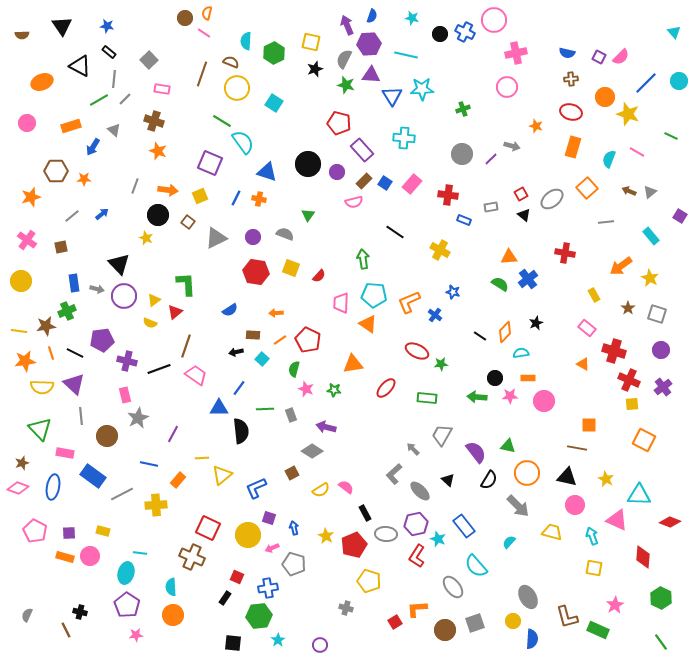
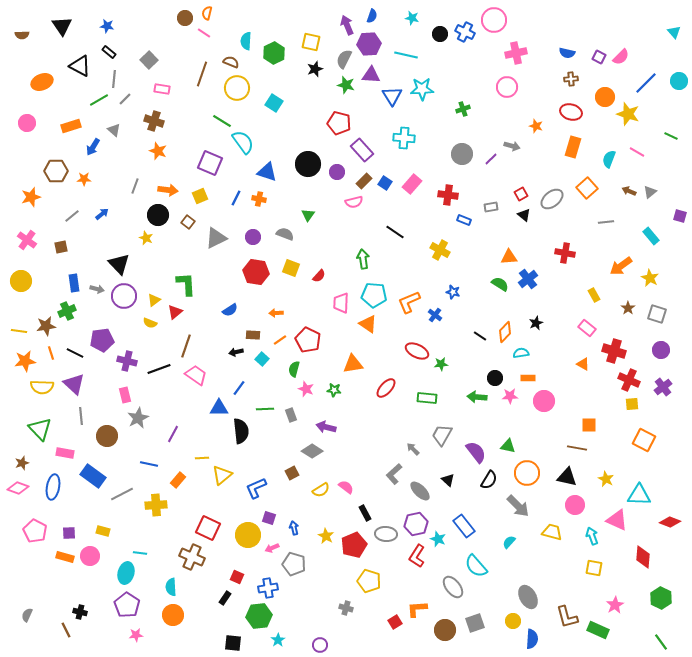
purple square at (680, 216): rotated 16 degrees counterclockwise
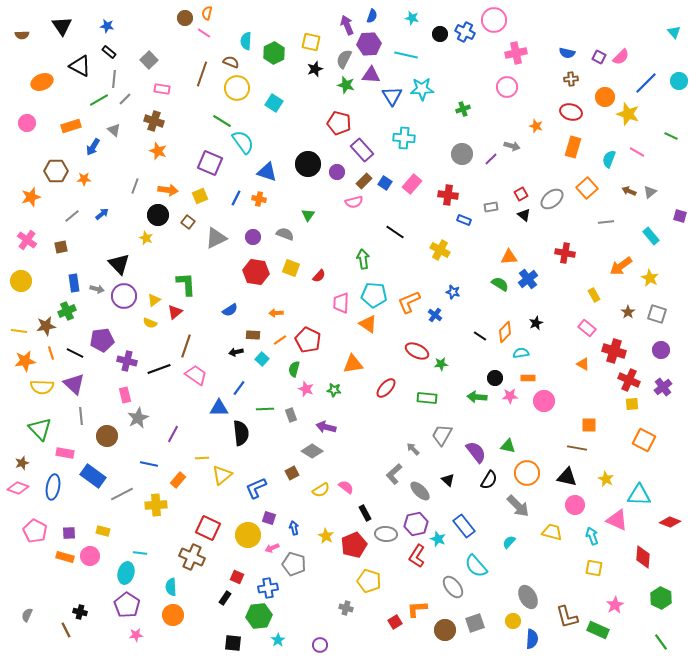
brown star at (628, 308): moved 4 px down
black semicircle at (241, 431): moved 2 px down
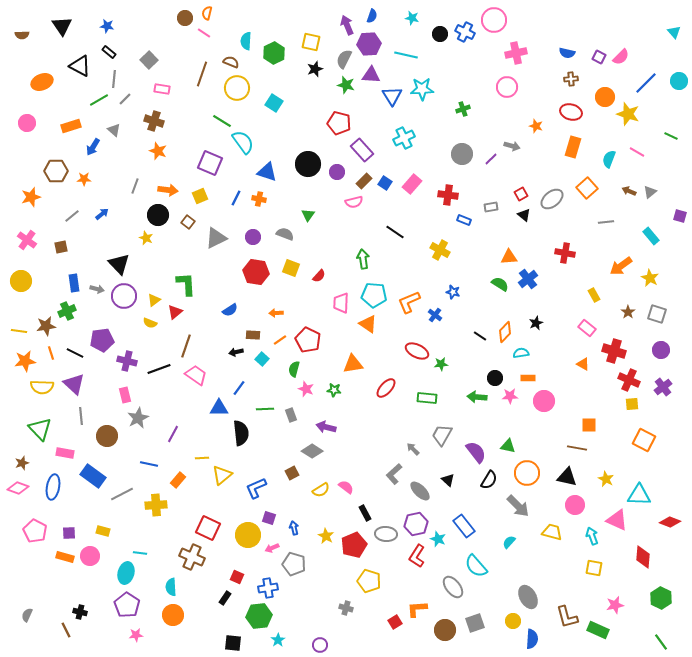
cyan cross at (404, 138): rotated 30 degrees counterclockwise
pink star at (615, 605): rotated 18 degrees clockwise
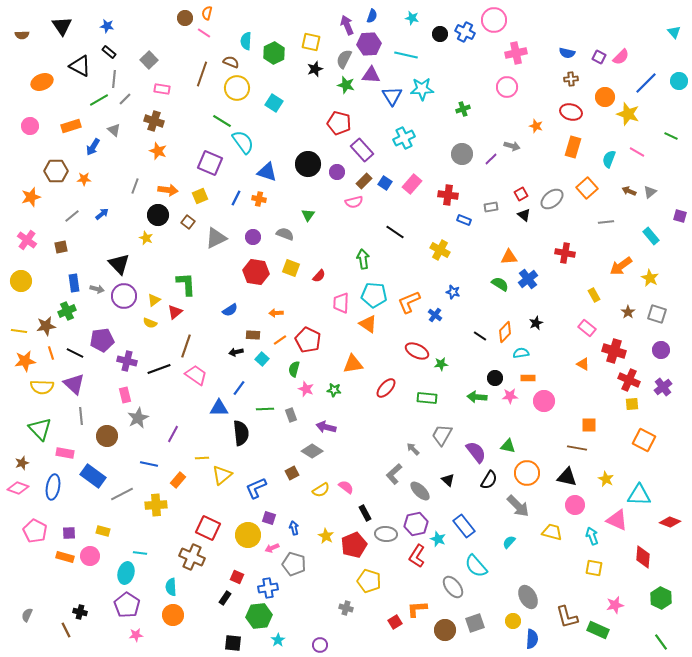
pink circle at (27, 123): moved 3 px right, 3 px down
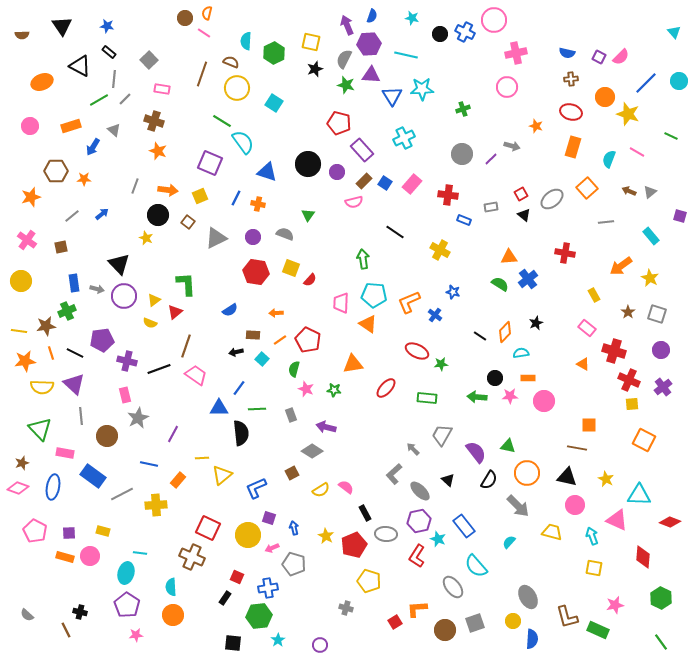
orange cross at (259, 199): moved 1 px left, 5 px down
red semicircle at (319, 276): moved 9 px left, 4 px down
green line at (265, 409): moved 8 px left
purple hexagon at (416, 524): moved 3 px right, 3 px up
gray semicircle at (27, 615): rotated 72 degrees counterclockwise
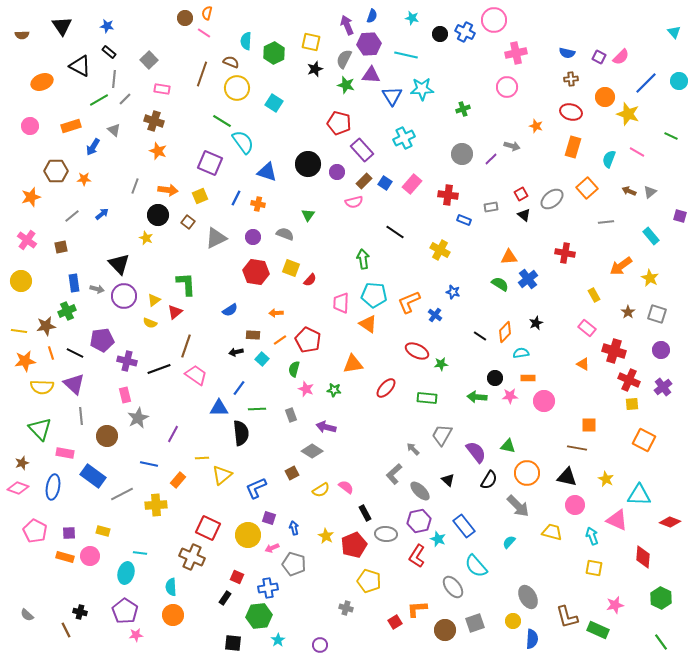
purple pentagon at (127, 605): moved 2 px left, 6 px down
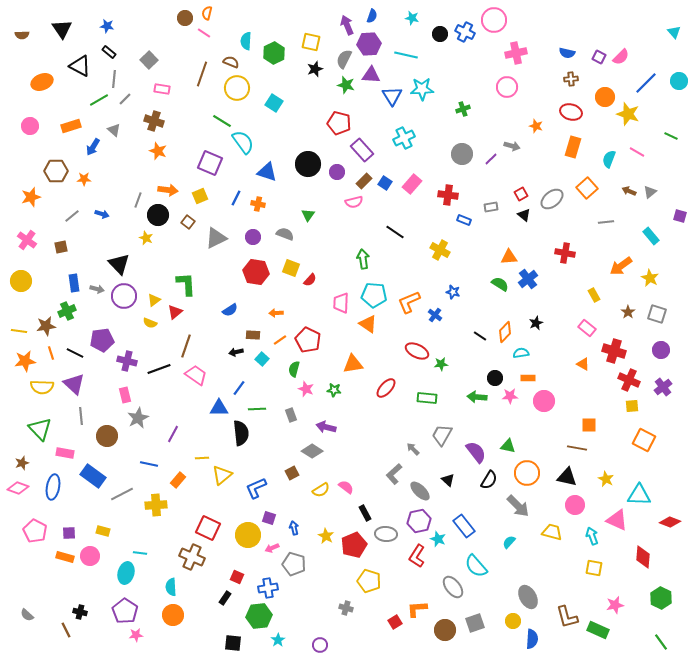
black triangle at (62, 26): moved 3 px down
gray line at (135, 186): moved 3 px right, 14 px down
blue arrow at (102, 214): rotated 56 degrees clockwise
yellow square at (632, 404): moved 2 px down
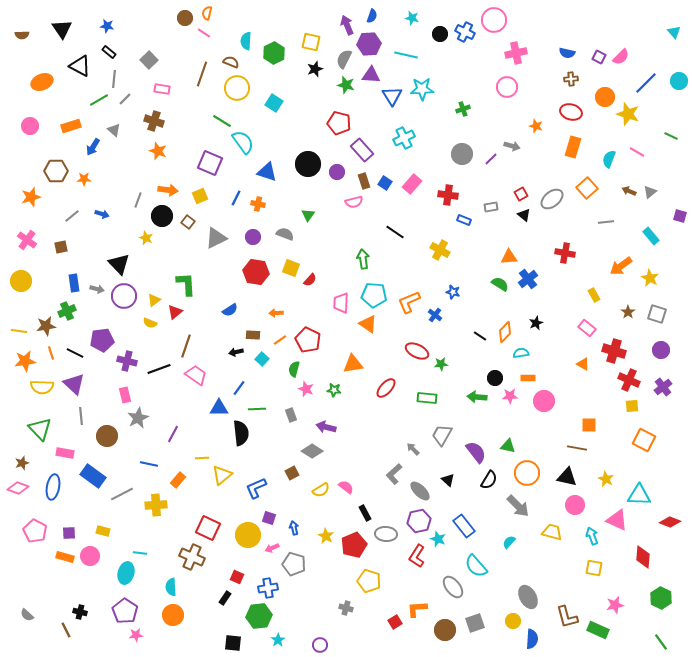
brown rectangle at (364, 181): rotated 63 degrees counterclockwise
black circle at (158, 215): moved 4 px right, 1 px down
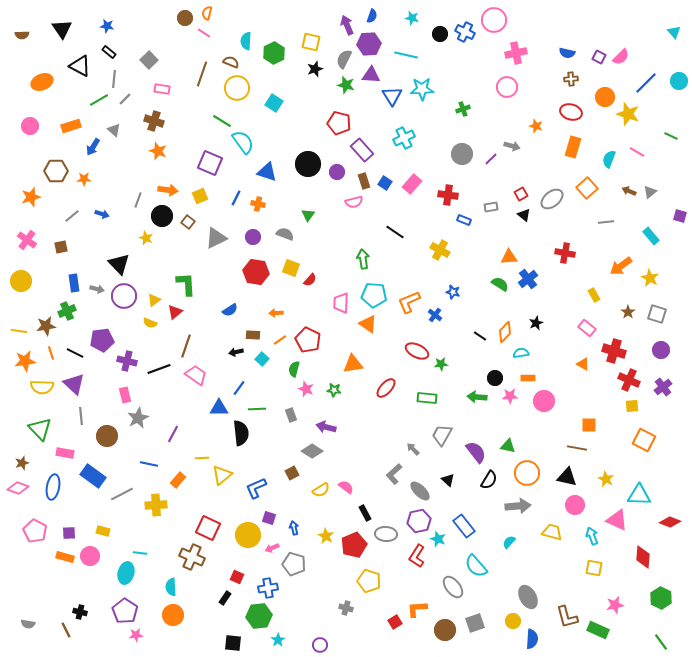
gray arrow at (518, 506): rotated 50 degrees counterclockwise
gray semicircle at (27, 615): moved 1 px right, 9 px down; rotated 32 degrees counterclockwise
